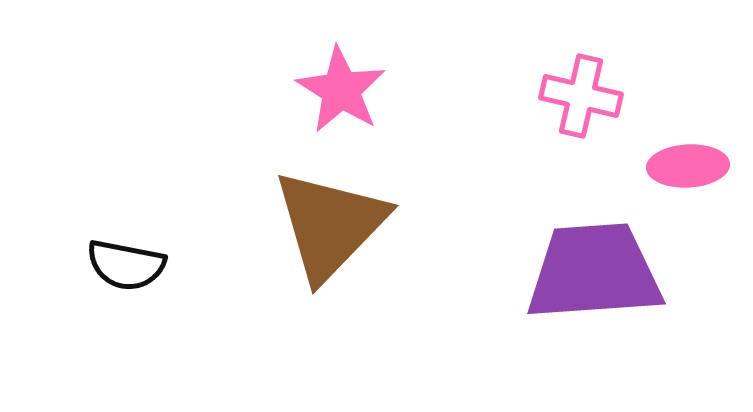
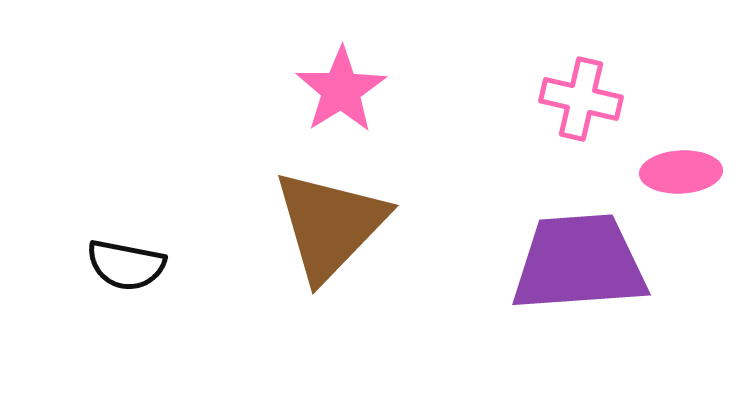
pink star: rotated 8 degrees clockwise
pink cross: moved 3 px down
pink ellipse: moved 7 px left, 6 px down
purple trapezoid: moved 15 px left, 9 px up
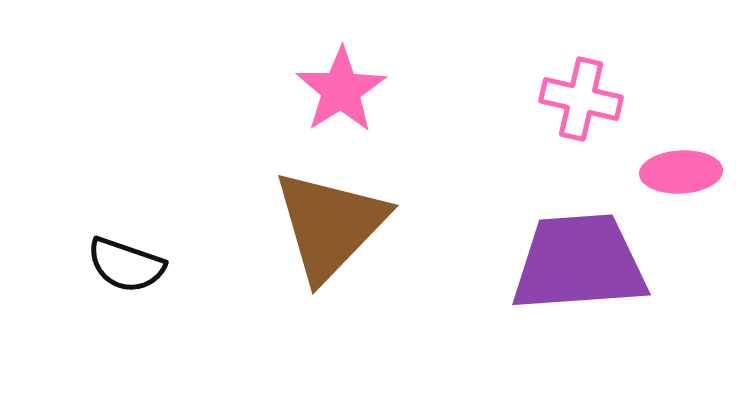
black semicircle: rotated 8 degrees clockwise
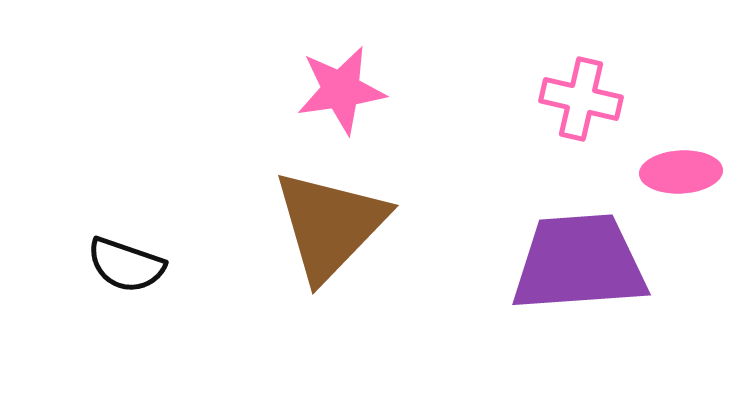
pink star: rotated 24 degrees clockwise
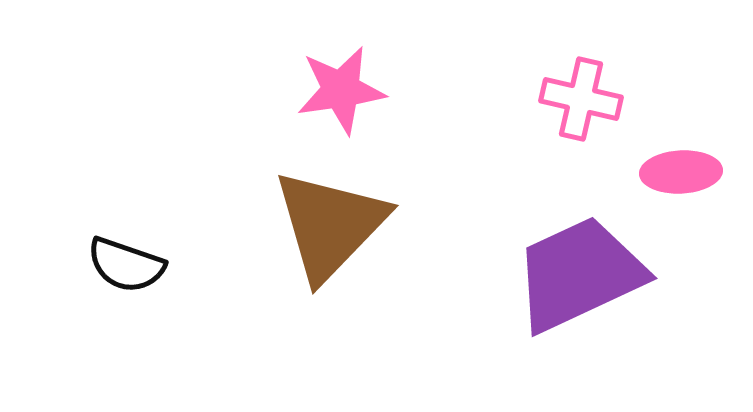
purple trapezoid: moved 11 px down; rotated 21 degrees counterclockwise
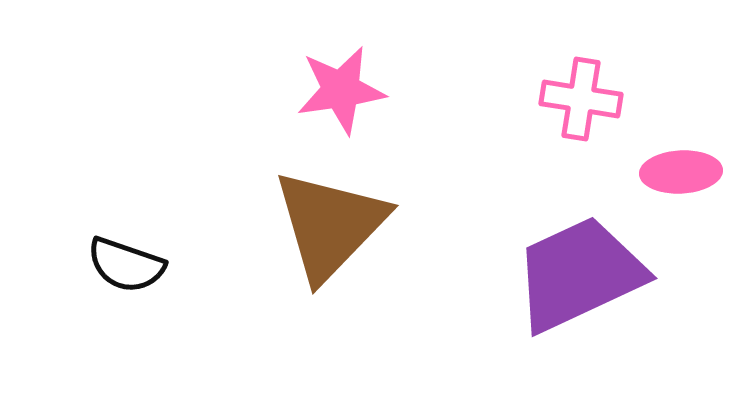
pink cross: rotated 4 degrees counterclockwise
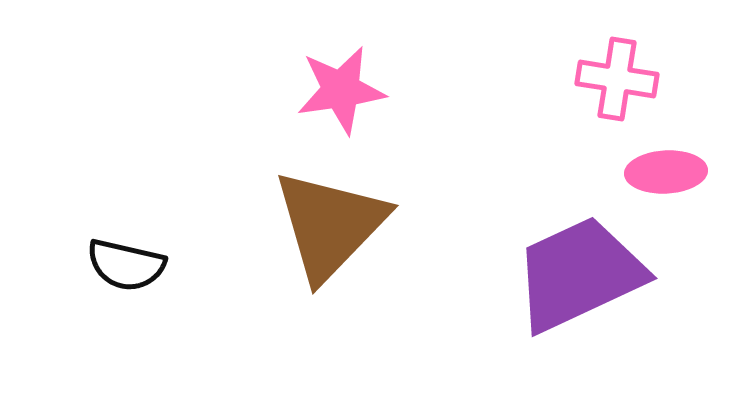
pink cross: moved 36 px right, 20 px up
pink ellipse: moved 15 px left
black semicircle: rotated 6 degrees counterclockwise
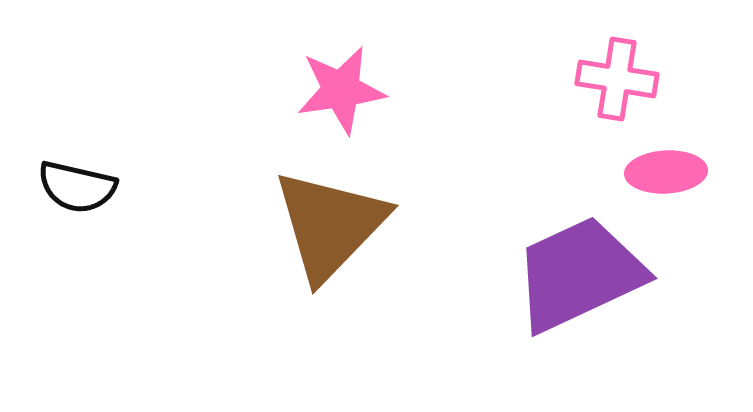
black semicircle: moved 49 px left, 78 px up
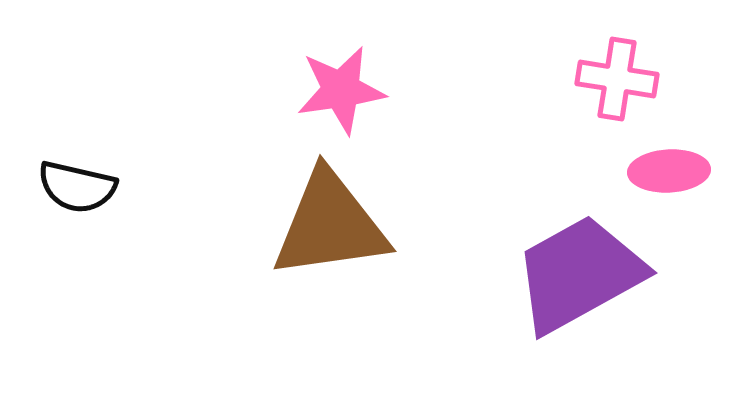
pink ellipse: moved 3 px right, 1 px up
brown triangle: rotated 38 degrees clockwise
purple trapezoid: rotated 4 degrees counterclockwise
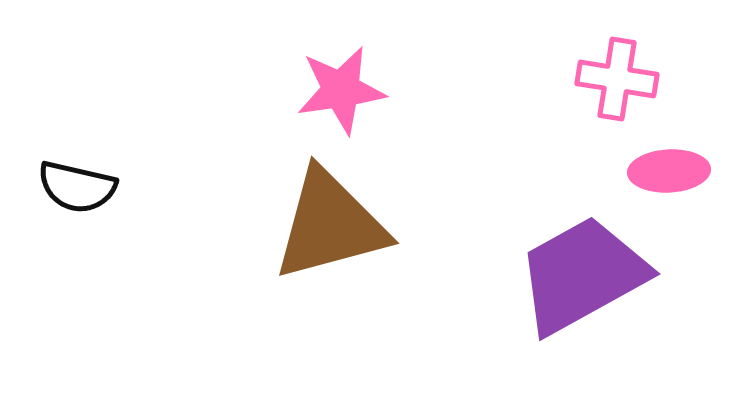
brown triangle: rotated 7 degrees counterclockwise
purple trapezoid: moved 3 px right, 1 px down
